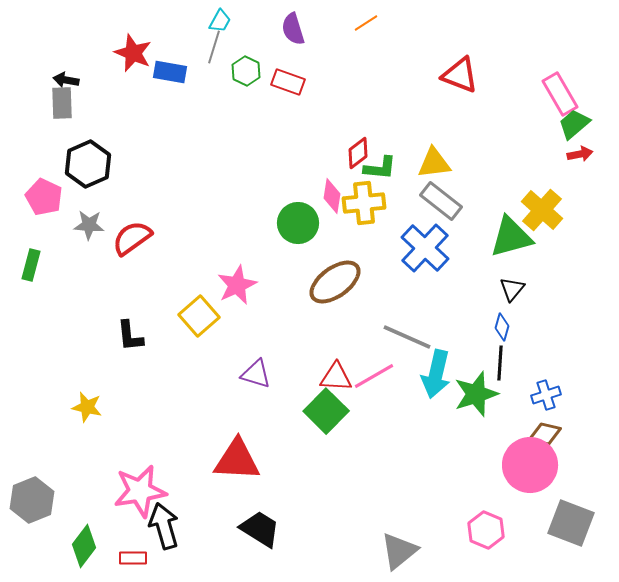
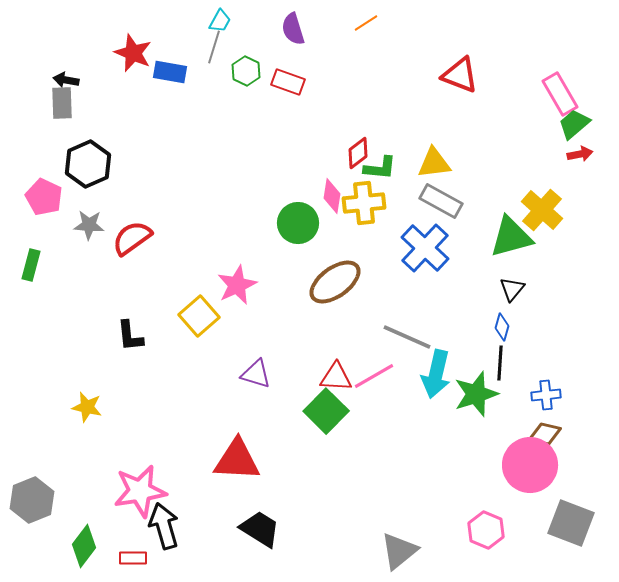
gray rectangle at (441, 201): rotated 9 degrees counterclockwise
blue cross at (546, 395): rotated 12 degrees clockwise
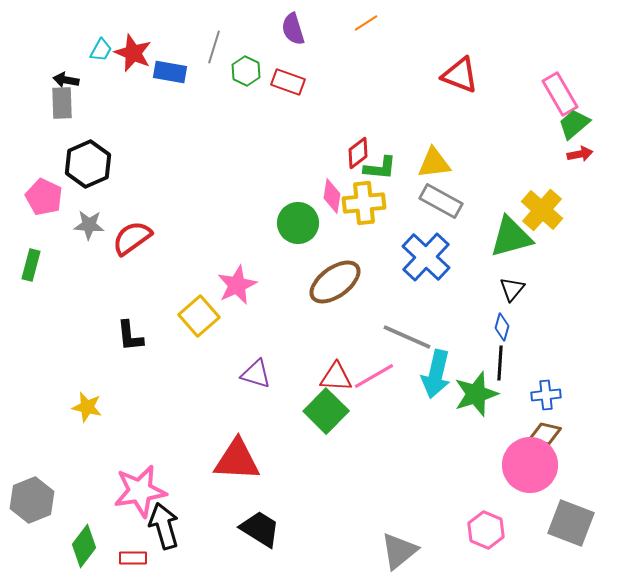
cyan trapezoid at (220, 21): moved 119 px left, 29 px down
blue cross at (425, 248): moved 1 px right, 9 px down
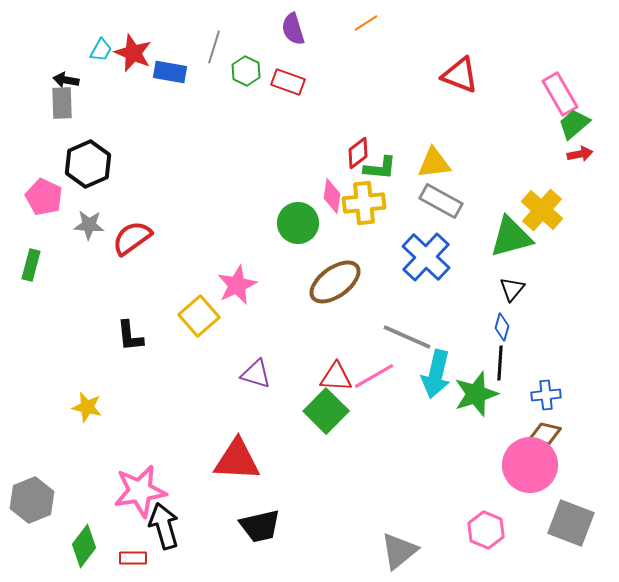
black trapezoid at (260, 529): moved 3 px up; rotated 135 degrees clockwise
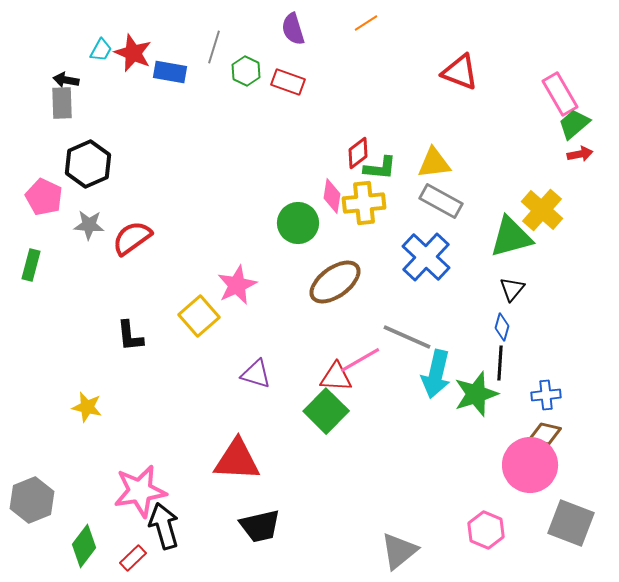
red triangle at (460, 75): moved 3 px up
pink line at (374, 376): moved 14 px left, 16 px up
red rectangle at (133, 558): rotated 44 degrees counterclockwise
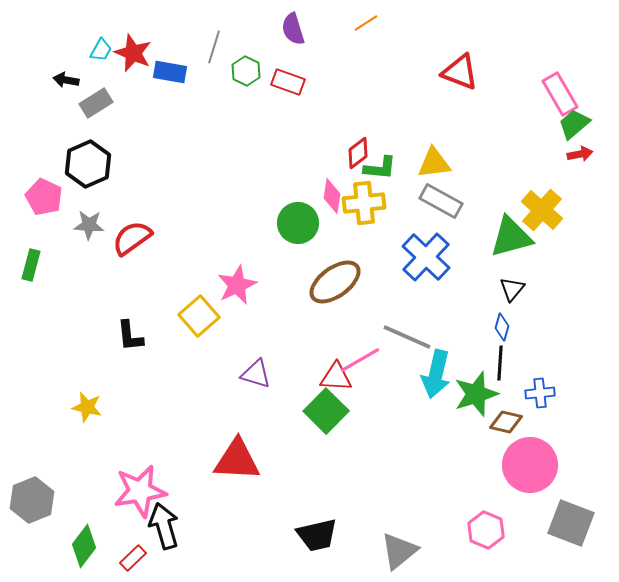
gray rectangle at (62, 103): moved 34 px right; rotated 60 degrees clockwise
blue cross at (546, 395): moved 6 px left, 2 px up
brown diamond at (545, 434): moved 39 px left, 12 px up
black trapezoid at (260, 526): moved 57 px right, 9 px down
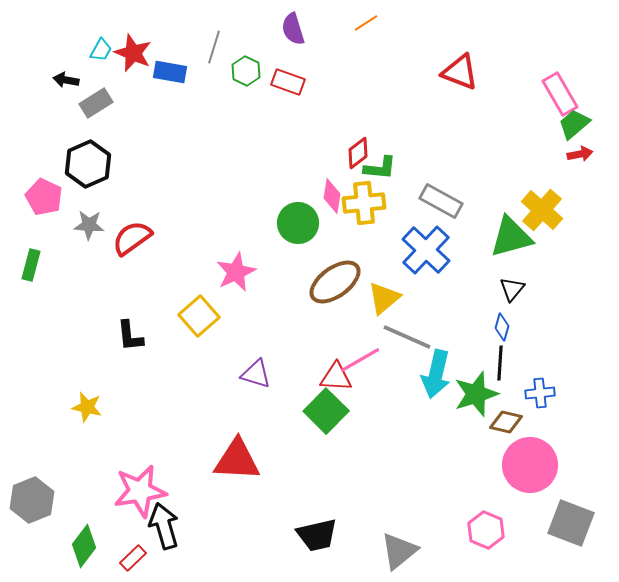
yellow triangle at (434, 163): moved 50 px left, 135 px down; rotated 33 degrees counterclockwise
blue cross at (426, 257): moved 7 px up
pink star at (237, 285): moved 1 px left, 13 px up
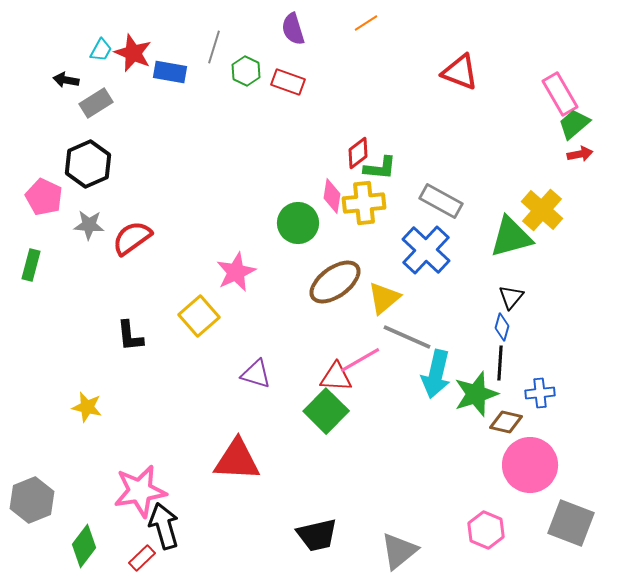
black triangle at (512, 289): moved 1 px left, 8 px down
red rectangle at (133, 558): moved 9 px right
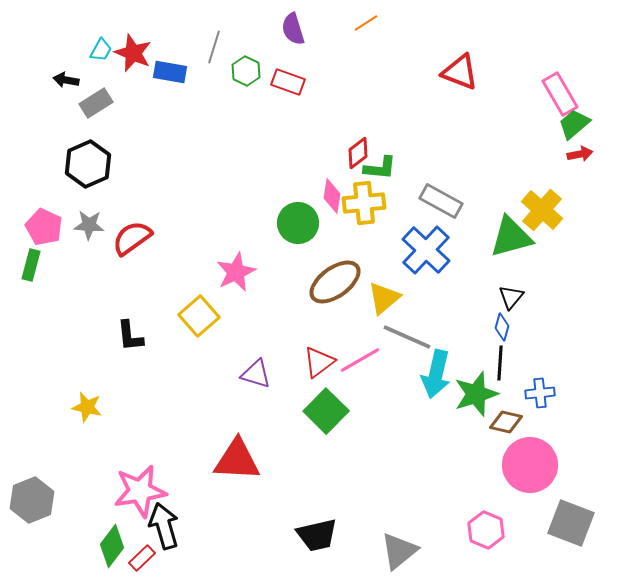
pink pentagon at (44, 197): moved 30 px down
red triangle at (336, 377): moved 17 px left, 15 px up; rotated 40 degrees counterclockwise
green diamond at (84, 546): moved 28 px right
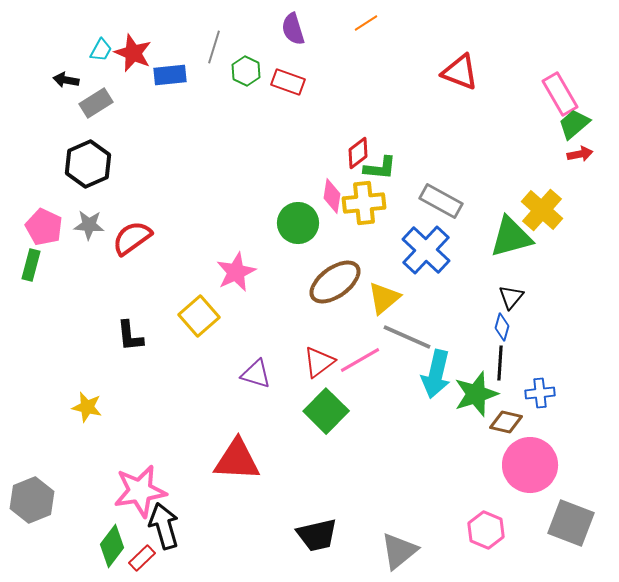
blue rectangle at (170, 72): moved 3 px down; rotated 16 degrees counterclockwise
